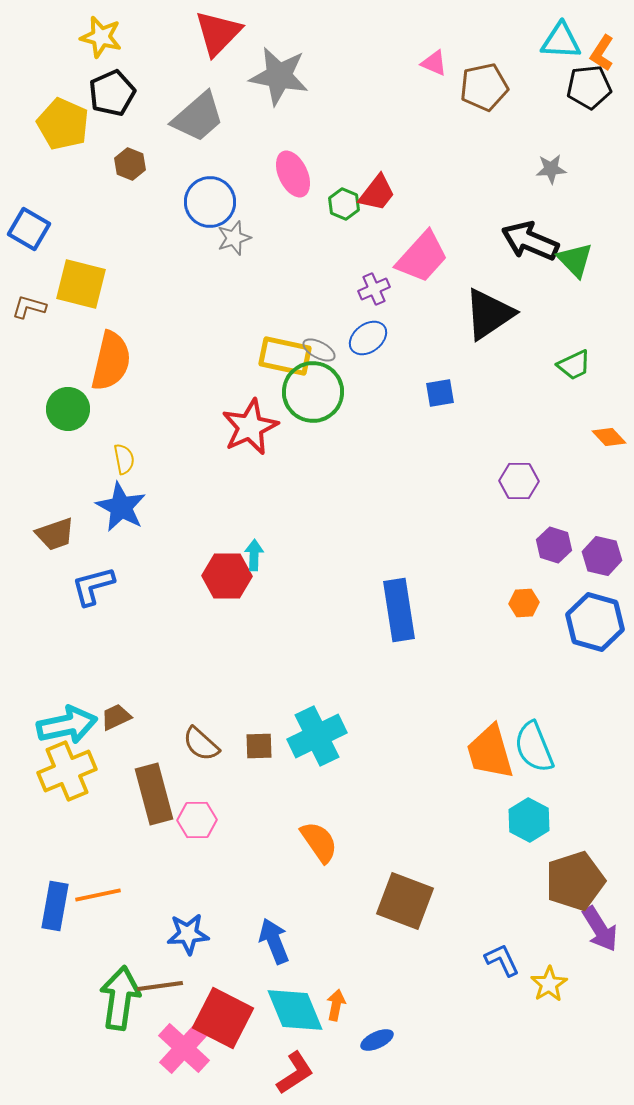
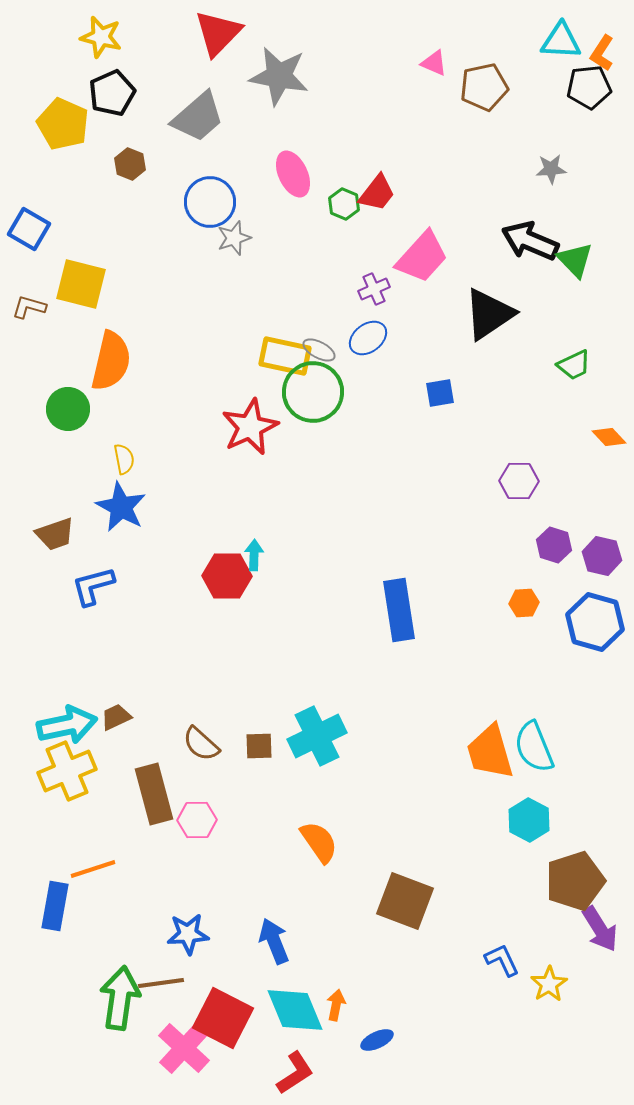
orange line at (98, 895): moved 5 px left, 26 px up; rotated 6 degrees counterclockwise
brown line at (160, 986): moved 1 px right, 3 px up
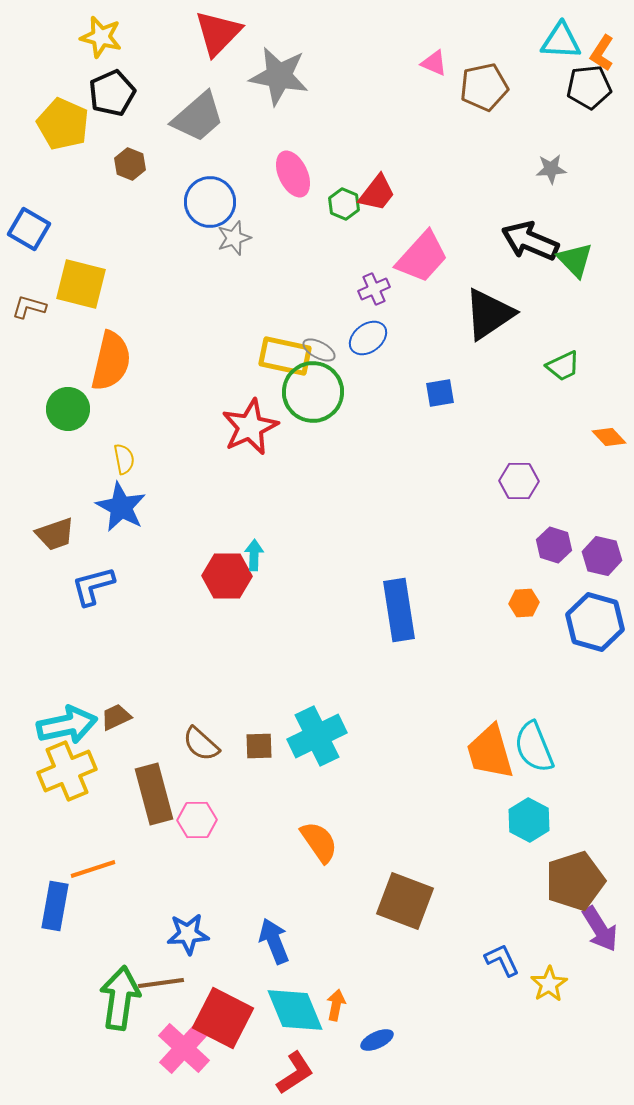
green trapezoid at (574, 365): moved 11 px left, 1 px down
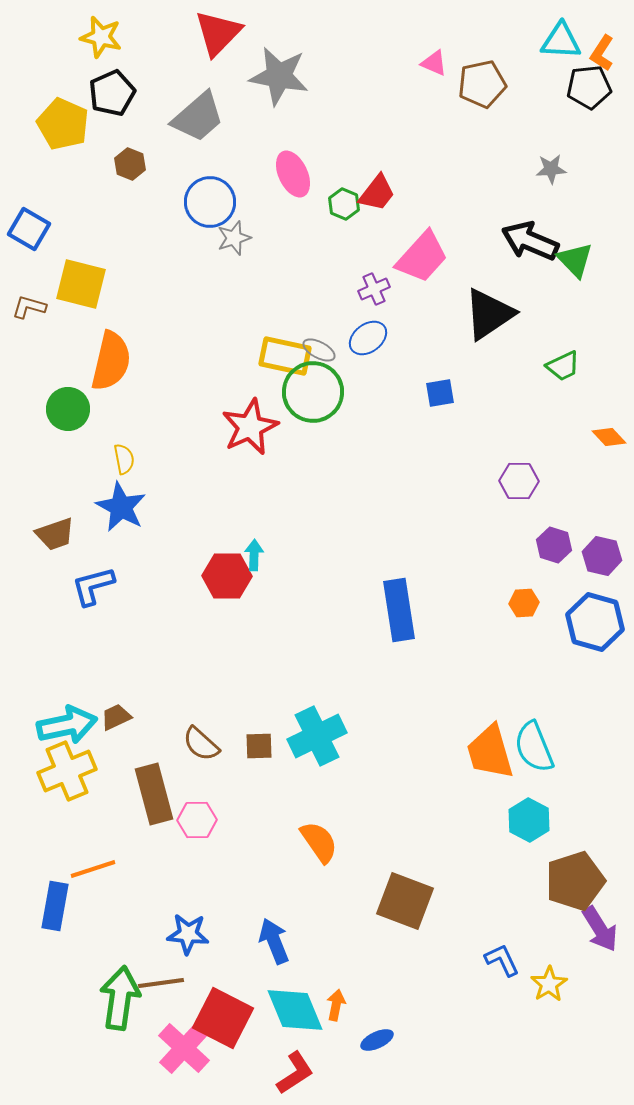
brown pentagon at (484, 87): moved 2 px left, 3 px up
blue star at (188, 934): rotated 9 degrees clockwise
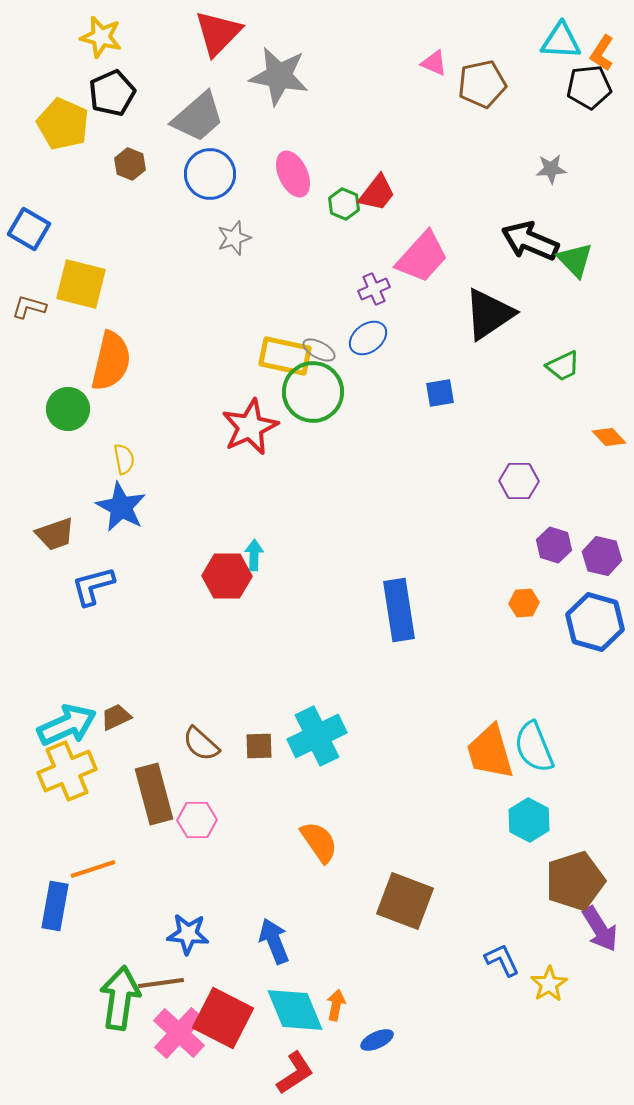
blue circle at (210, 202): moved 28 px up
cyan arrow at (67, 725): rotated 12 degrees counterclockwise
pink cross at (184, 1048): moved 5 px left, 15 px up
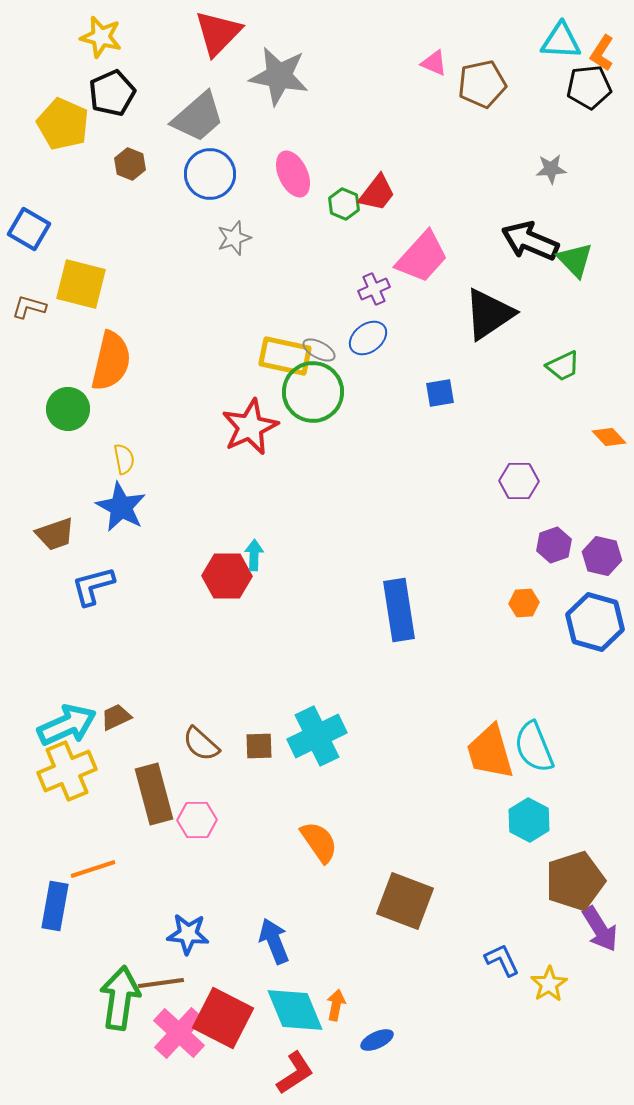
purple hexagon at (554, 545): rotated 24 degrees clockwise
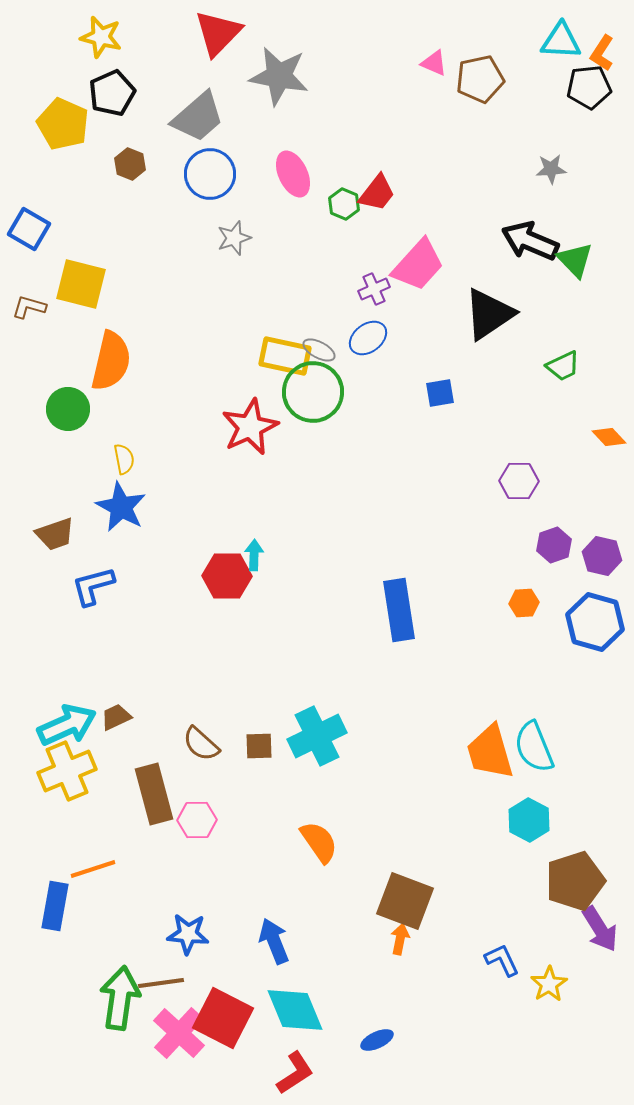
brown pentagon at (482, 84): moved 2 px left, 5 px up
pink trapezoid at (422, 257): moved 4 px left, 8 px down
orange arrow at (336, 1005): moved 64 px right, 66 px up
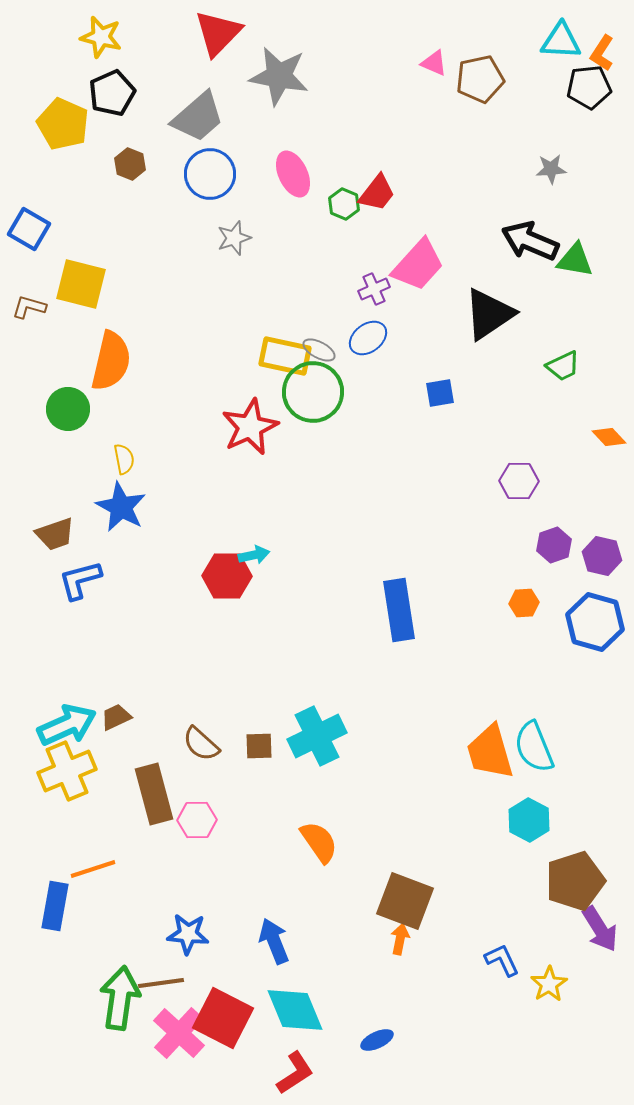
green triangle at (575, 260): rotated 36 degrees counterclockwise
cyan arrow at (254, 555): rotated 76 degrees clockwise
blue L-shape at (93, 586): moved 13 px left, 6 px up
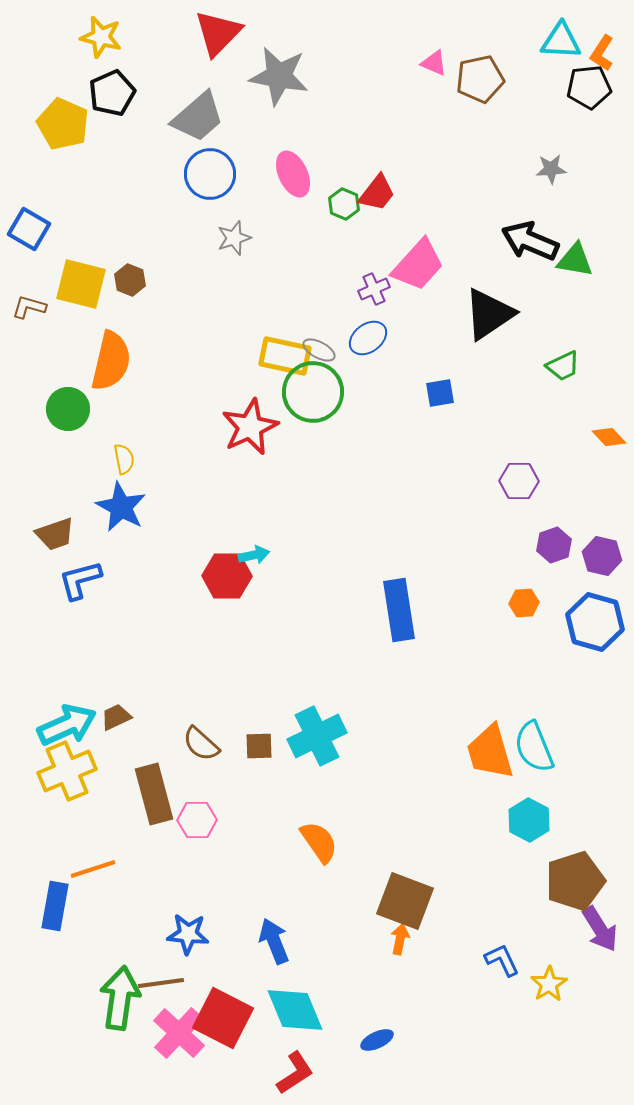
brown hexagon at (130, 164): moved 116 px down
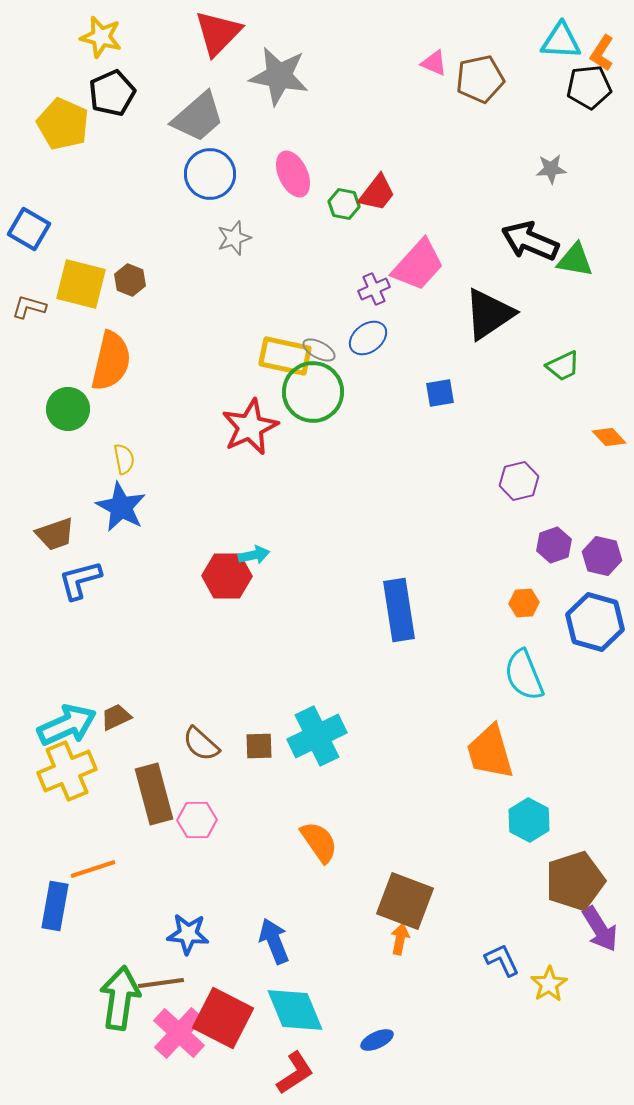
green hexagon at (344, 204): rotated 12 degrees counterclockwise
purple hexagon at (519, 481): rotated 15 degrees counterclockwise
cyan semicircle at (534, 747): moved 10 px left, 72 px up
